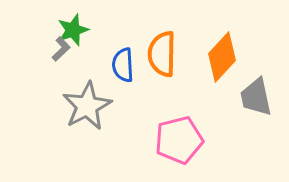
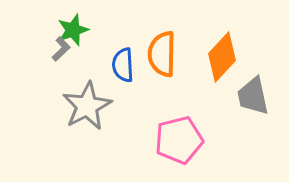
gray trapezoid: moved 3 px left, 1 px up
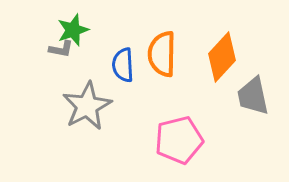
gray L-shape: rotated 55 degrees clockwise
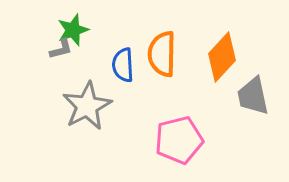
gray L-shape: rotated 25 degrees counterclockwise
